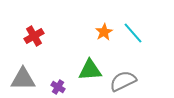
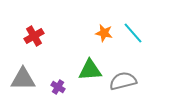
orange star: moved 1 px down; rotated 30 degrees counterclockwise
gray semicircle: rotated 12 degrees clockwise
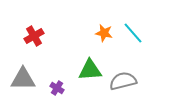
purple cross: moved 1 px left, 1 px down
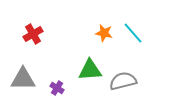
red cross: moved 1 px left, 2 px up
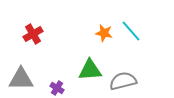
cyan line: moved 2 px left, 2 px up
gray triangle: moved 2 px left
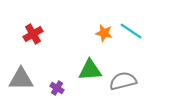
cyan line: rotated 15 degrees counterclockwise
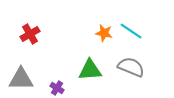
red cross: moved 3 px left
gray semicircle: moved 8 px right, 14 px up; rotated 36 degrees clockwise
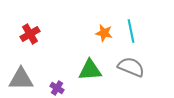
cyan line: rotated 45 degrees clockwise
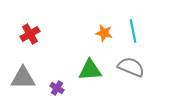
cyan line: moved 2 px right
gray triangle: moved 2 px right, 1 px up
